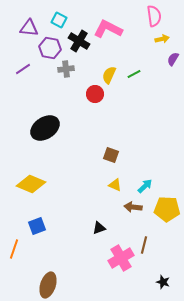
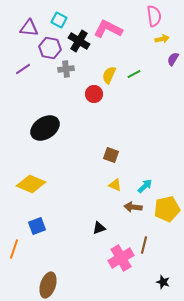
red circle: moved 1 px left
yellow pentagon: rotated 15 degrees counterclockwise
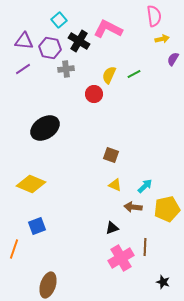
cyan square: rotated 21 degrees clockwise
purple triangle: moved 5 px left, 13 px down
black triangle: moved 13 px right
brown line: moved 1 px right, 2 px down; rotated 12 degrees counterclockwise
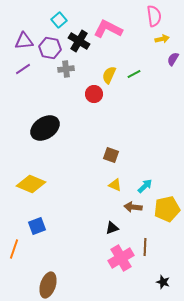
purple triangle: rotated 12 degrees counterclockwise
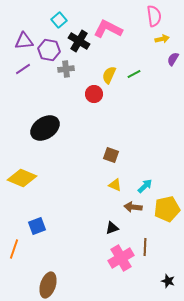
purple hexagon: moved 1 px left, 2 px down
yellow diamond: moved 9 px left, 6 px up
black star: moved 5 px right, 1 px up
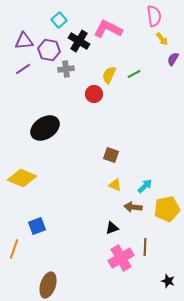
yellow arrow: rotated 64 degrees clockwise
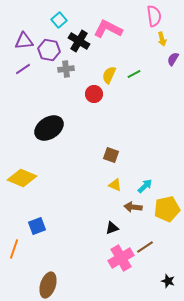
yellow arrow: rotated 24 degrees clockwise
black ellipse: moved 4 px right
brown line: rotated 54 degrees clockwise
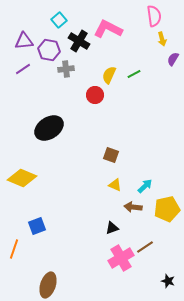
red circle: moved 1 px right, 1 px down
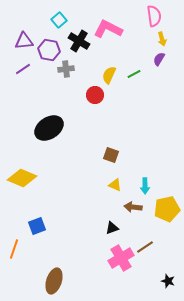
purple semicircle: moved 14 px left
cyan arrow: rotated 133 degrees clockwise
brown ellipse: moved 6 px right, 4 px up
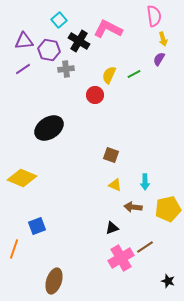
yellow arrow: moved 1 px right
cyan arrow: moved 4 px up
yellow pentagon: moved 1 px right
